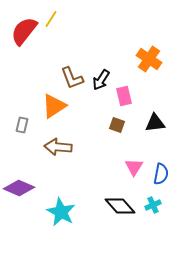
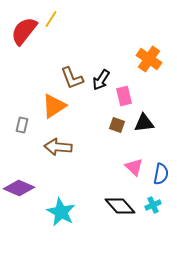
black triangle: moved 11 px left
pink triangle: rotated 18 degrees counterclockwise
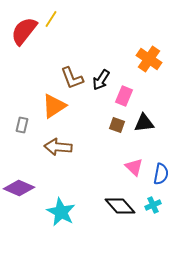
pink rectangle: rotated 36 degrees clockwise
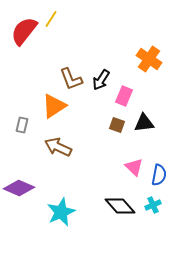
brown L-shape: moved 1 px left, 1 px down
brown arrow: rotated 20 degrees clockwise
blue semicircle: moved 2 px left, 1 px down
cyan star: rotated 20 degrees clockwise
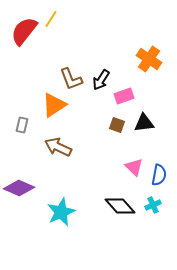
pink rectangle: rotated 48 degrees clockwise
orange triangle: moved 1 px up
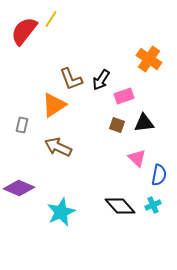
pink triangle: moved 3 px right, 9 px up
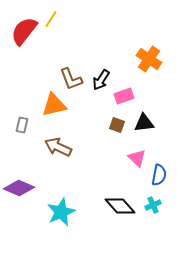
orange triangle: rotated 20 degrees clockwise
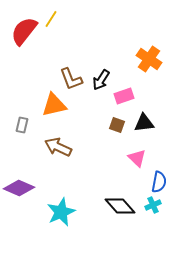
blue semicircle: moved 7 px down
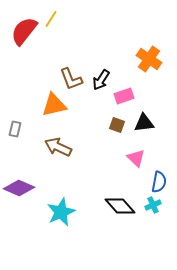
gray rectangle: moved 7 px left, 4 px down
pink triangle: moved 1 px left
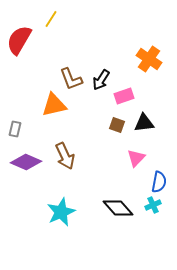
red semicircle: moved 5 px left, 9 px down; rotated 8 degrees counterclockwise
brown arrow: moved 7 px right, 9 px down; rotated 140 degrees counterclockwise
pink triangle: rotated 30 degrees clockwise
purple diamond: moved 7 px right, 26 px up
black diamond: moved 2 px left, 2 px down
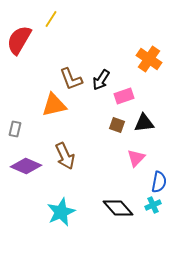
purple diamond: moved 4 px down
